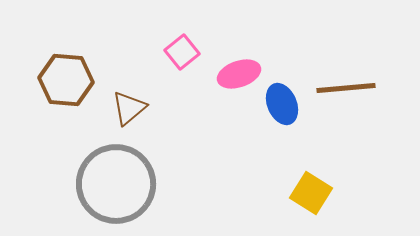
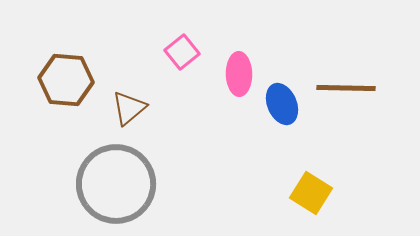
pink ellipse: rotated 72 degrees counterclockwise
brown line: rotated 6 degrees clockwise
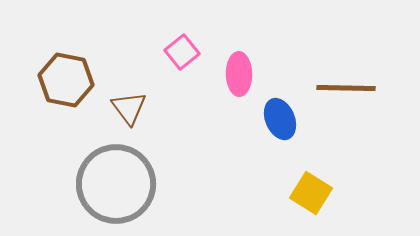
brown hexagon: rotated 6 degrees clockwise
blue ellipse: moved 2 px left, 15 px down
brown triangle: rotated 27 degrees counterclockwise
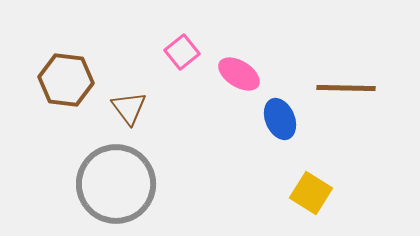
pink ellipse: rotated 57 degrees counterclockwise
brown hexagon: rotated 4 degrees counterclockwise
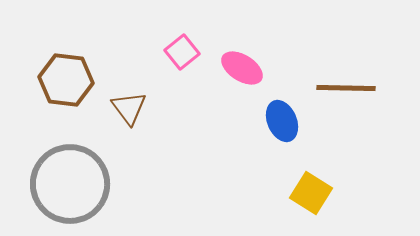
pink ellipse: moved 3 px right, 6 px up
blue ellipse: moved 2 px right, 2 px down
gray circle: moved 46 px left
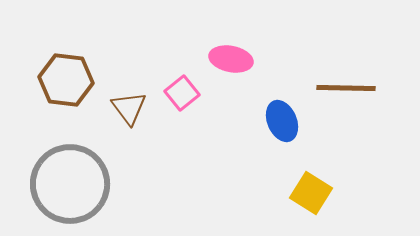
pink square: moved 41 px down
pink ellipse: moved 11 px left, 9 px up; rotated 21 degrees counterclockwise
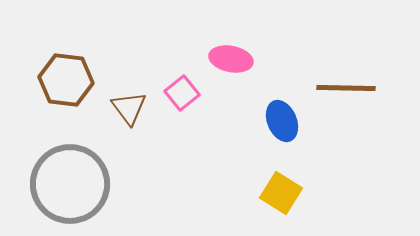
yellow square: moved 30 px left
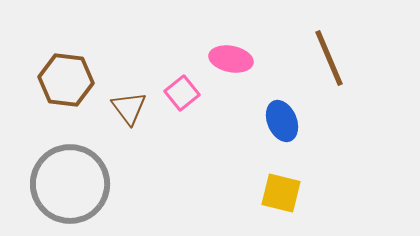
brown line: moved 17 px left, 30 px up; rotated 66 degrees clockwise
yellow square: rotated 18 degrees counterclockwise
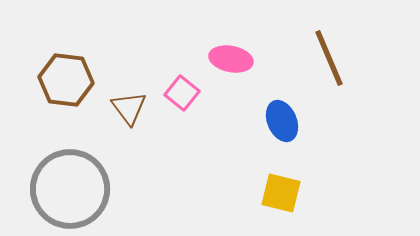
pink square: rotated 12 degrees counterclockwise
gray circle: moved 5 px down
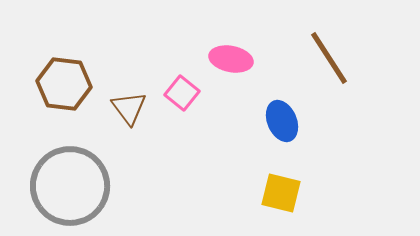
brown line: rotated 10 degrees counterclockwise
brown hexagon: moved 2 px left, 4 px down
gray circle: moved 3 px up
